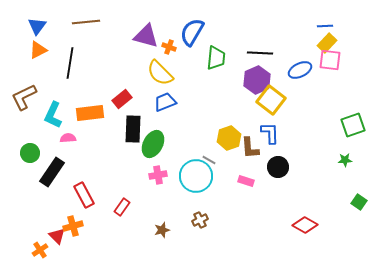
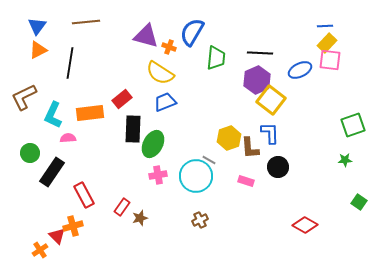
yellow semicircle at (160, 73): rotated 12 degrees counterclockwise
brown star at (162, 230): moved 22 px left, 12 px up
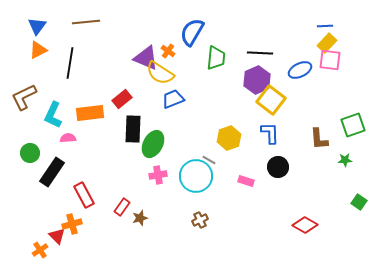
purple triangle at (146, 36): moved 22 px down; rotated 8 degrees clockwise
orange cross at (169, 47): moved 1 px left, 4 px down; rotated 16 degrees clockwise
blue trapezoid at (165, 102): moved 8 px right, 3 px up
brown L-shape at (250, 148): moved 69 px right, 9 px up
orange cross at (73, 226): moved 1 px left, 2 px up
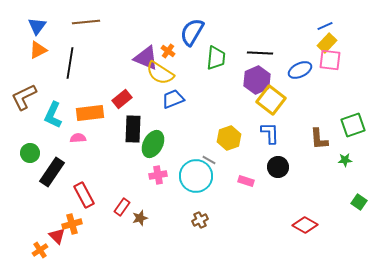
blue line at (325, 26): rotated 21 degrees counterclockwise
pink semicircle at (68, 138): moved 10 px right
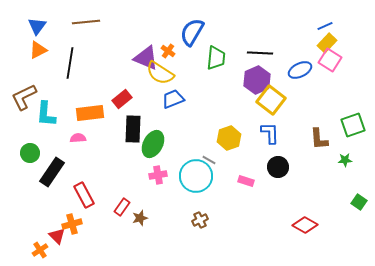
pink square at (330, 60): rotated 25 degrees clockwise
cyan L-shape at (53, 115): moved 7 px left, 1 px up; rotated 20 degrees counterclockwise
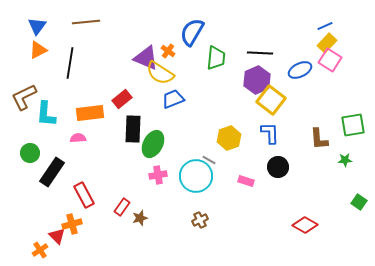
green square at (353, 125): rotated 10 degrees clockwise
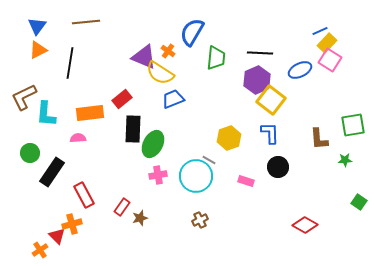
blue line at (325, 26): moved 5 px left, 5 px down
purple triangle at (146, 58): moved 2 px left, 1 px up
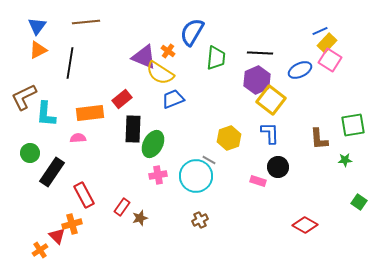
pink rectangle at (246, 181): moved 12 px right
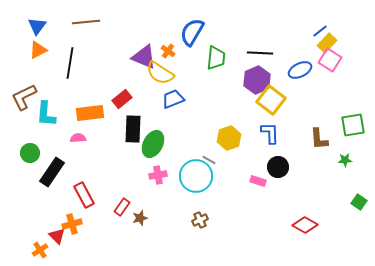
blue line at (320, 31): rotated 14 degrees counterclockwise
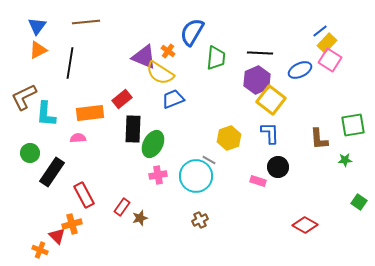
orange cross at (40, 250): rotated 35 degrees counterclockwise
